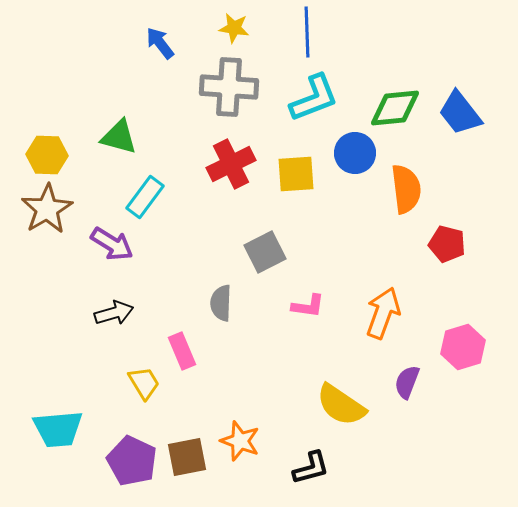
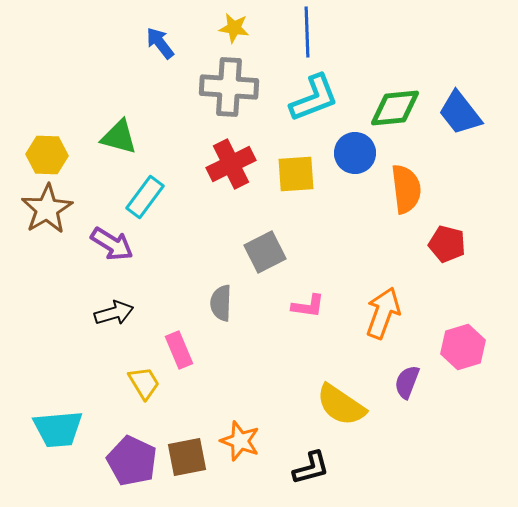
pink rectangle: moved 3 px left, 1 px up
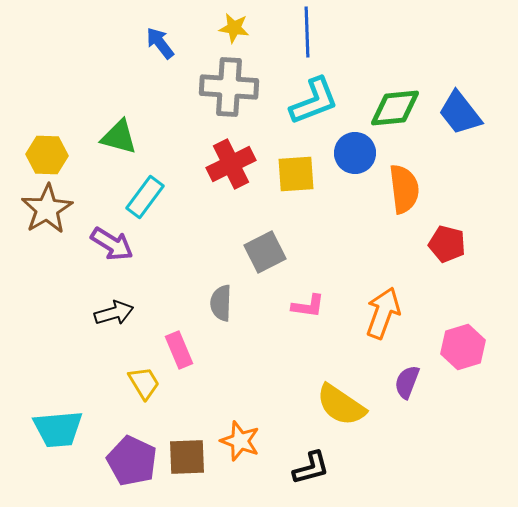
cyan L-shape: moved 3 px down
orange semicircle: moved 2 px left
brown square: rotated 9 degrees clockwise
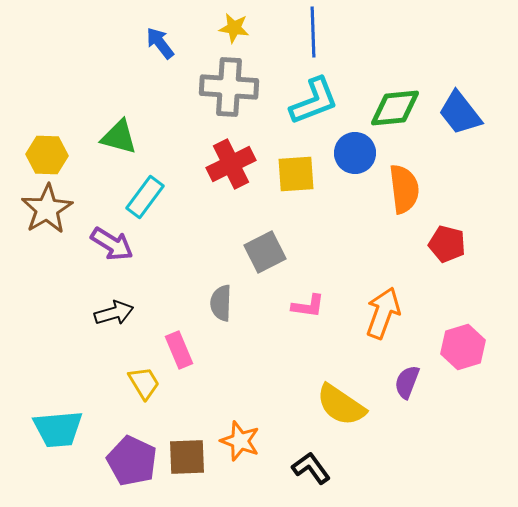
blue line: moved 6 px right
black L-shape: rotated 111 degrees counterclockwise
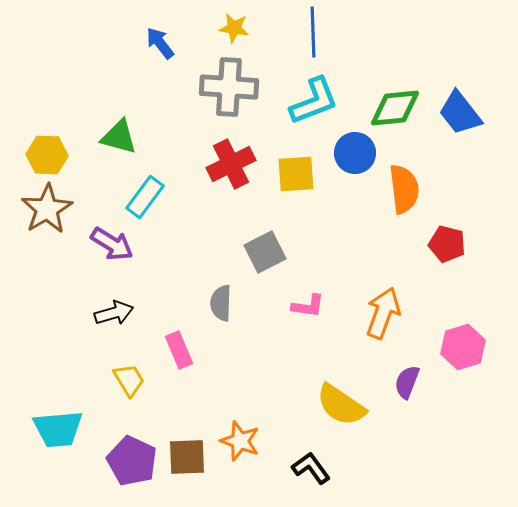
yellow trapezoid: moved 15 px left, 3 px up
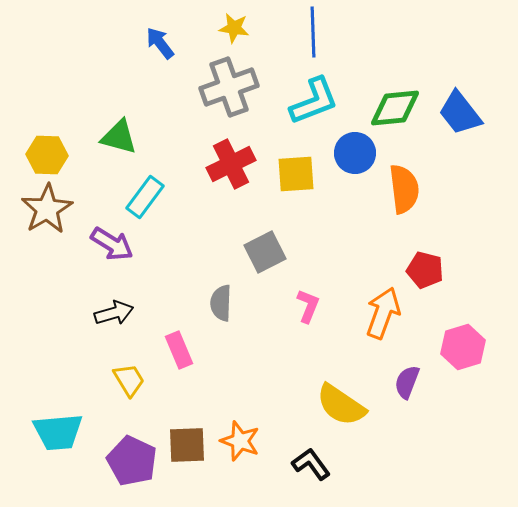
gray cross: rotated 24 degrees counterclockwise
red pentagon: moved 22 px left, 26 px down
pink L-shape: rotated 76 degrees counterclockwise
cyan trapezoid: moved 3 px down
brown square: moved 12 px up
black L-shape: moved 4 px up
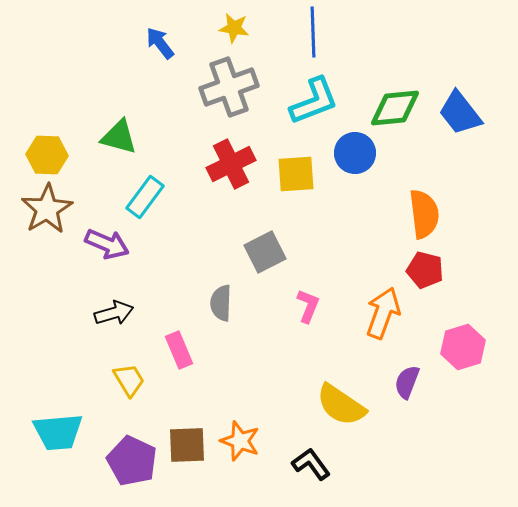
orange semicircle: moved 20 px right, 25 px down
purple arrow: moved 5 px left; rotated 9 degrees counterclockwise
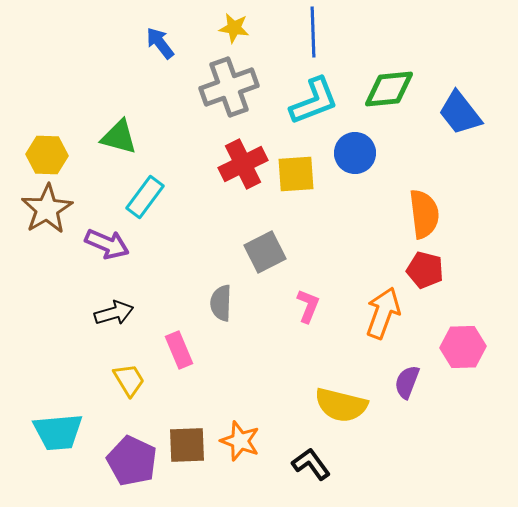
green diamond: moved 6 px left, 19 px up
red cross: moved 12 px right
pink hexagon: rotated 15 degrees clockwise
yellow semicircle: rotated 20 degrees counterclockwise
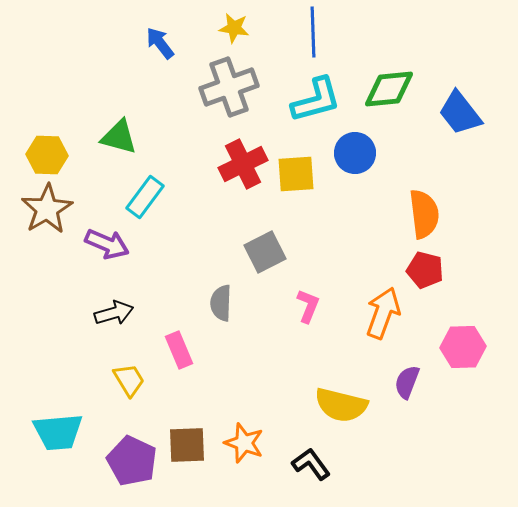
cyan L-shape: moved 2 px right, 1 px up; rotated 6 degrees clockwise
orange star: moved 4 px right, 2 px down
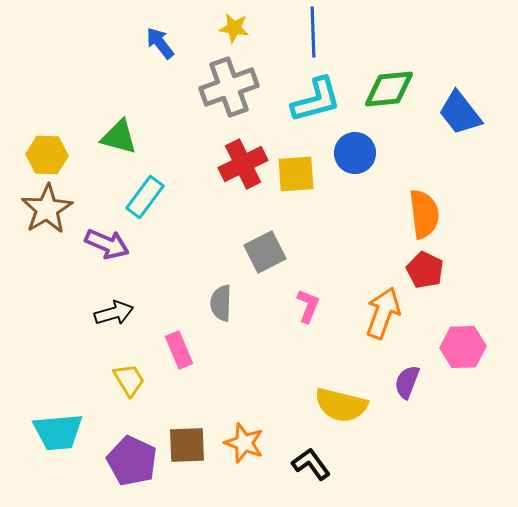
red pentagon: rotated 12 degrees clockwise
